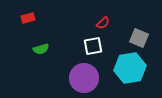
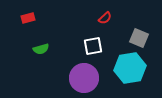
red semicircle: moved 2 px right, 5 px up
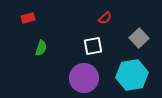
gray square: rotated 24 degrees clockwise
green semicircle: moved 1 px up; rotated 56 degrees counterclockwise
cyan hexagon: moved 2 px right, 7 px down
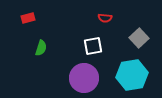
red semicircle: rotated 48 degrees clockwise
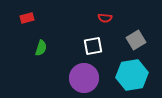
red rectangle: moved 1 px left
gray square: moved 3 px left, 2 px down; rotated 12 degrees clockwise
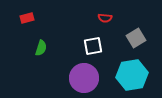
gray square: moved 2 px up
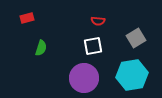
red semicircle: moved 7 px left, 3 px down
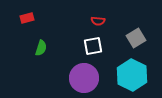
cyan hexagon: rotated 24 degrees counterclockwise
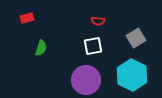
purple circle: moved 2 px right, 2 px down
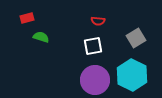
green semicircle: moved 11 px up; rotated 91 degrees counterclockwise
purple circle: moved 9 px right
